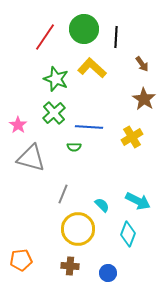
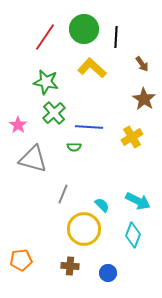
green star: moved 10 px left, 3 px down; rotated 10 degrees counterclockwise
gray triangle: moved 2 px right, 1 px down
yellow circle: moved 6 px right
cyan diamond: moved 5 px right, 1 px down
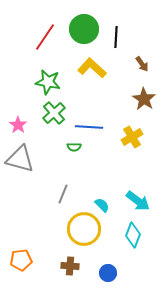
green star: moved 2 px right
gray triangle: moved 13 px left
cyan arrow: rotated 10 degrees clockwise
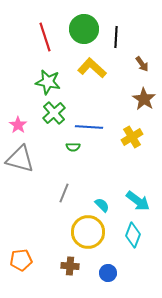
red line: rotated 52 degrees counterclockwise
green semicircle: moved 1 px left
gray line: moved 1 px right, 1 px up
yellow circle: moved 4 px right, 3 px down
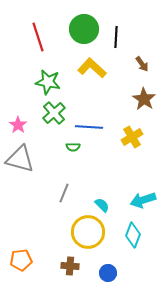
red line: moved 7 px left
cyan arrow: moved 5 px right, 1 px up; rotated 125 degrees clockwise
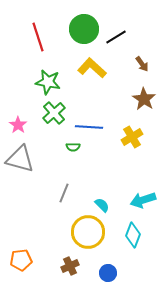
black line: rotated 55 degrees clockwise
brown cross: rotated 30 degrees counterclockwise
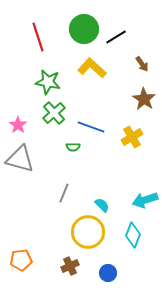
blue line: moved 2 px right; rotated 16 degrees clockwise
cyan arrow: moved 2 px right
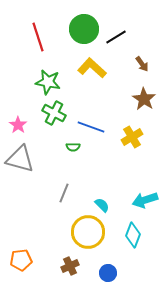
green cross: rotated 20 degrees counterclockwise
